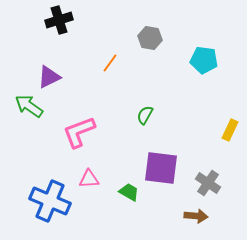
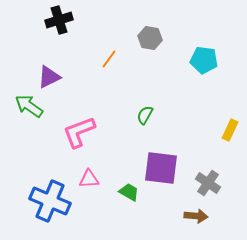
orange line: moved 1 px left, 4 px up
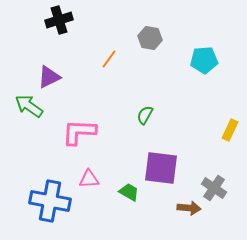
cyan pentagon: rotated 12 degrees counterclockwise
pink L-shape: rotated 24 degrees clockwise
gray cross: moved 6 px right, 5 px down
blue cross: rotated 12 degrees counterclockwise
brown arrow: moved 7 px left, 8 px up
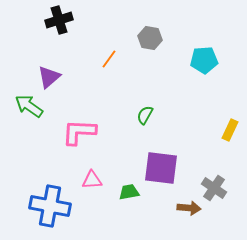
purple triangle: rotated 15 degrees counterclockwise
pink triangle: moved 3 px right, 1 px down
green trapezoid: rotated 40 degrees counterclockwise
blue cross: moved 5 px down
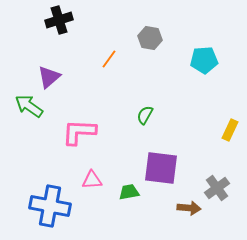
gray cross: moved 3 px right; rotated 20 degrees clockwise
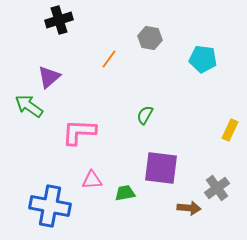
cyan pentagon: moved 1 px left, 1 px up; rotated 12 degrees clockwise
green trapezoid: moved 4 px left, 1 px down
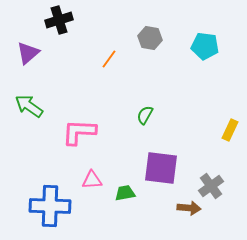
cyan pentagon: moved 2 px right, 13 px up
purple triangle: moved 21 px left, 24 px up
gray cross: moved 6 px left, 2 px up
blue cross: rotated 9 degrees counterclockwise
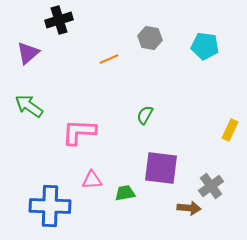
orange line: rotated 30 degrees clockwise
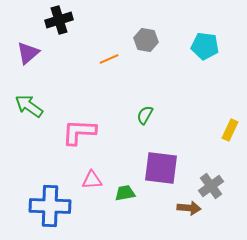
gray hexagon: moved 4 px left, 2 px down
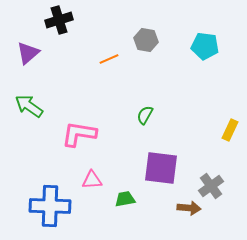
pink L-shape: moved 2 px down; rotated 6 degrees clockwise
green trapezoid: moved 6 px down
